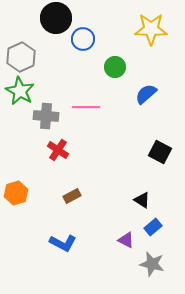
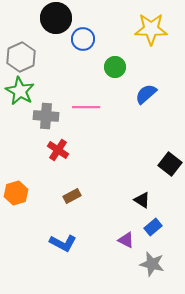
black square: moved 10 px right, 12 px down; rotated 10 degrees clockwise
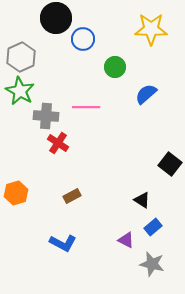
red cross: moved 7 px up
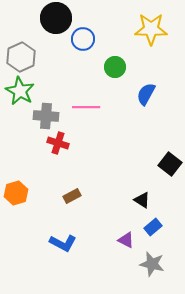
blue semicircle: rotated 20 degrees counterclockwise
red cross: rotated 15 degrees counterclockwise
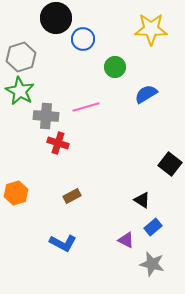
gray hexagon: rotated 8 degrees clockwise
blue semicircle: rotated 30 degrees clockwise
pink line: rotated 16 degrees counterclockwise
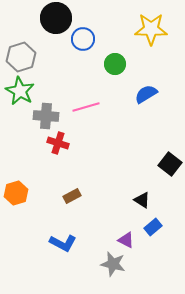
green circle: moved 3 px up
gray star: moved 39 px left
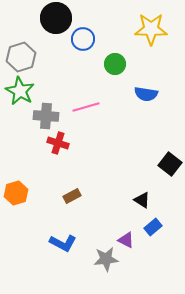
blue semicircle: rotated 140 degrees counterclockwise
gray star: moved 7 px left, 5 px up; rotated 20 degrees counterclockwise
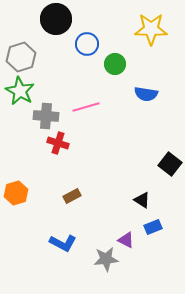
black circle: moved 1 px down
blue circle: moved 4 px right, 5 px down
blue rectangle: rotated 18 degrees clockwise
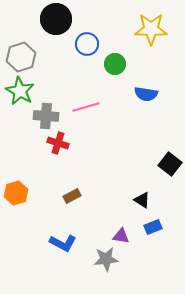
purple triangle: moved 5 px left, 4 px up; rotated 18 degrees counterclockwise
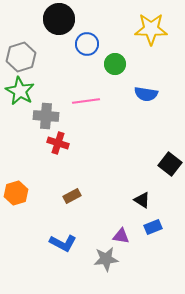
black circle: moved 3 px right
pink line: moved 6 px up; rotated 8 degrees clockwise
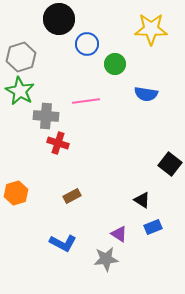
purple triangle: moved 2 px left, 2 px up; rotated 24 degrees clockwise
